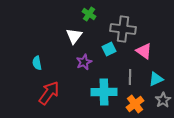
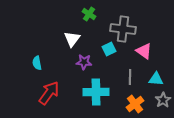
white triangle: moved 2 px left, 3 px down
purple star: rotated 28 degrees clockwise
cyan triangle: rotated 28 degrees clockwise
cyan cross: moved 8 px left
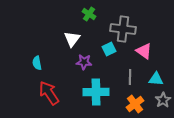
red arrow: rotated 70 degrees counterclockwise
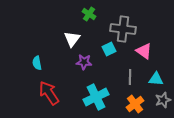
cyan cross: moved 5 px down; rotated 25 degrees counterclockwise
gray star: rotated 14 degrees clockwise
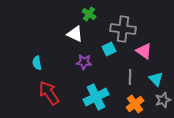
white triangle: moved 3 px right, 5 px up; rotated 42 degrees counterclockwise
cyan triangle: rotated 42 degrees clockwise
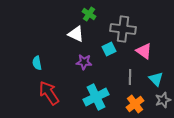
white triangle: moved 1 px right
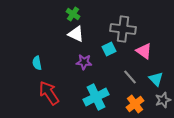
green cross: moved 16 px left
gray line: rotated 42 degrees counterclockwise
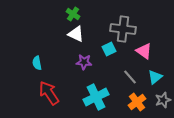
cyan triangle: moved 1 px left, 2 px up; rotated 35 degrees clockwise
orange cross: moved 2 px right, 2 px up
